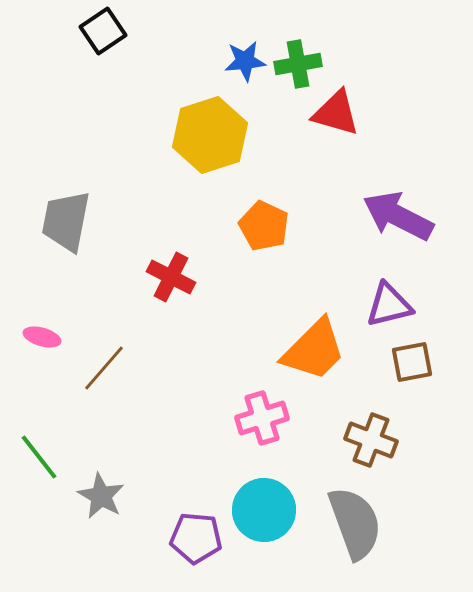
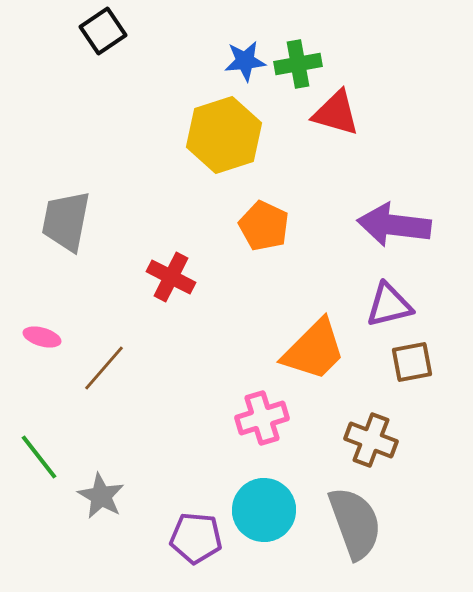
yellow hexagon: moved 14 px right
purple arrow: moved 4 px left, 9 px down; rotated 20 degrees counterclockwise
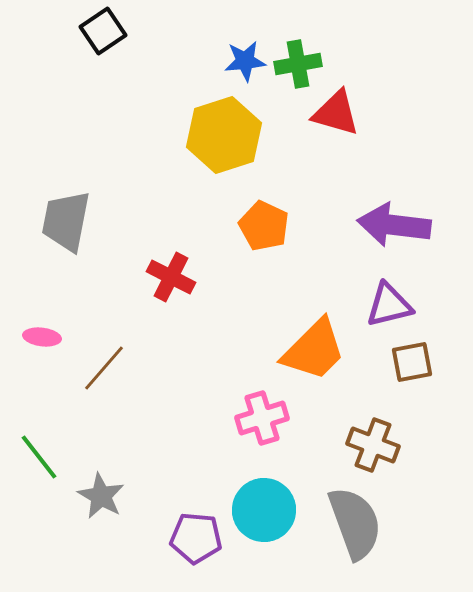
pink ellipse: rotated 9 degrees counterclockwise
brown cross: moved 2 px right, 5 px down
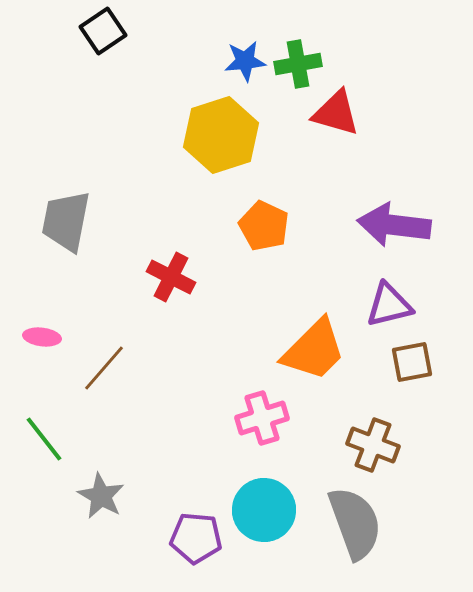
yellow hexagon: moved 3 px left
green line: moved 5 px right, 18 px up
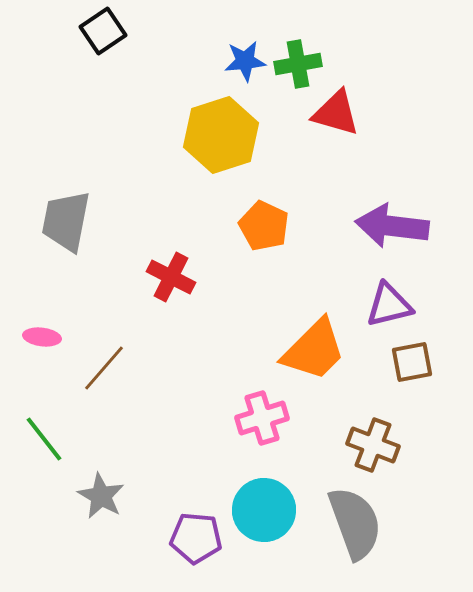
purple arrow: moved 2 px left, 1 px down
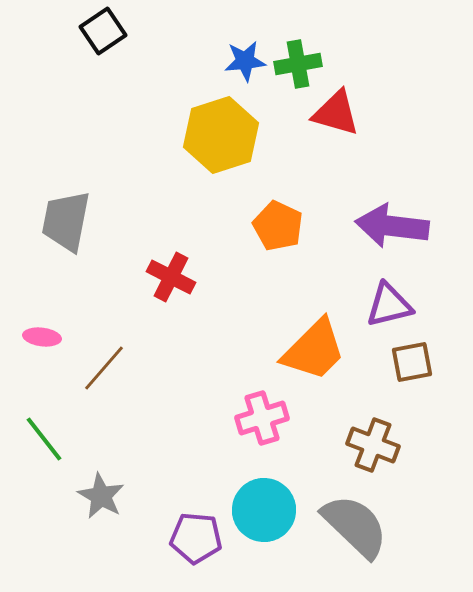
orange pentagon: moved 14 px right
gray semicircle: moved 3 px down; rotated 26 degrees counterclockwise
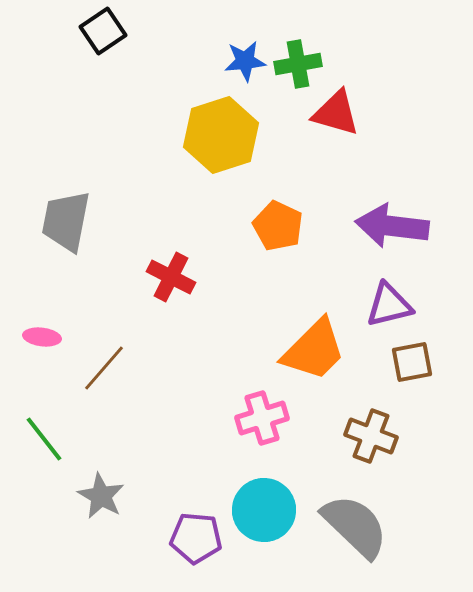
brown cross: moved 2 px left, 9 px up
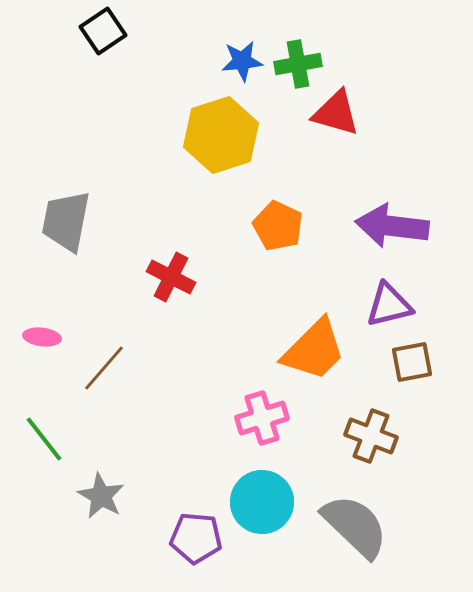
blue star: moved 3 px left
cyan circle: moved 2 px left, 8 px up
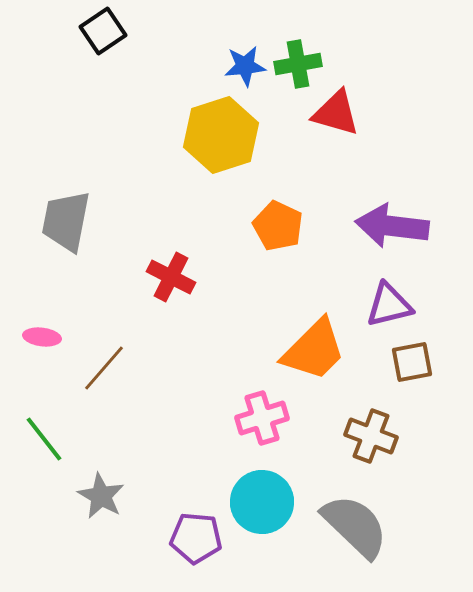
blue star: moved 3 px right, 5 px down
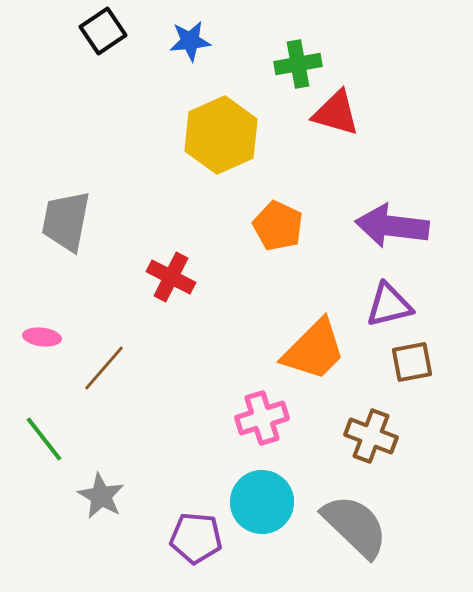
blue star: moved 55 px left, 25 px up
yellow hexagon: rotated 6 degrees counterclockwise
